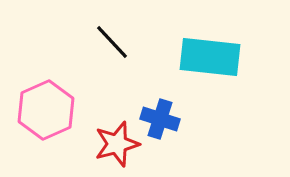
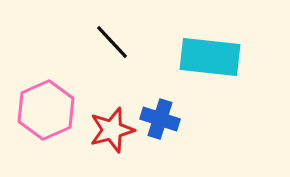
red star: moved 5 px left, 14 px up
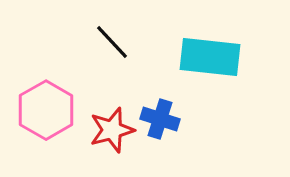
pink hexagon: rotated 6 degrees counterclockwise
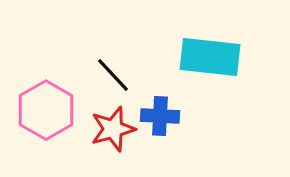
black line: moved 1 px right, 33 px down
blue cross: moved 3 px up; rotated 15 degrees counterclockwise
red star: moved 1 px right, 1 px up
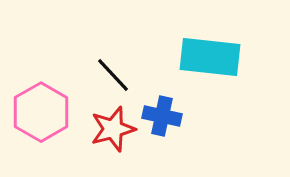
pink hexagon: moved 5 px left, 2 px down
blue cross: moved 2 px right; rotated 9 degrees clockwise
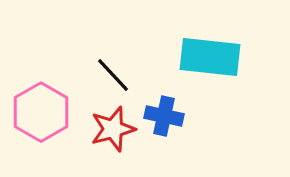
blue cross: moved 2 px right
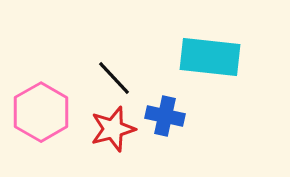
black line: moved 1 px right, 3 px down
blue cross: moved 1 px right
